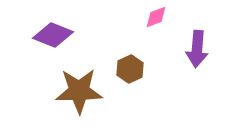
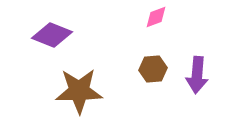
purple diamond: moved 1 px left
purple arrow: moved 26 px down
brown hexagon: moved 23 px right; rotated 20 degrees clockwise
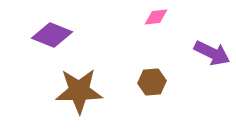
pink diamond: rotated 15 degrees clockwise
brown hexagon: moved 1 px left, 13 px down
purple arrow: moved 15 px right, 22 px up; rotated 69 degrees counterclockwise
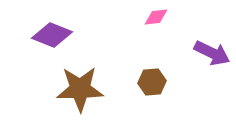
brown star: moved 1 px right, 2 px up
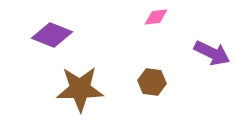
brown hexagon: rotated 12 degrees clockwise
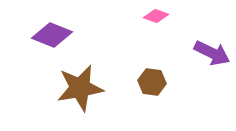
pink diamond: moved 1 px up; rotated 25 degrees clockwise
brown star: moved 1 px up; rotated 9 degrees counterclockwise
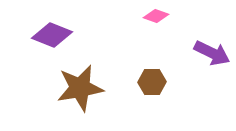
brown hexagon: rotated 8 degrees counterclockwise
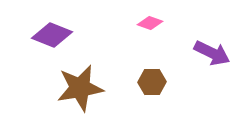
pink diamond: moved 6 px left, 7 px down
